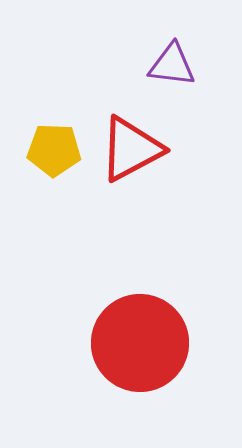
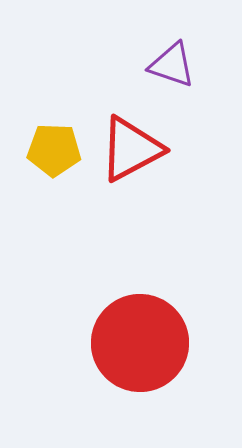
purple triangle: rotated 12 degrees clockwise
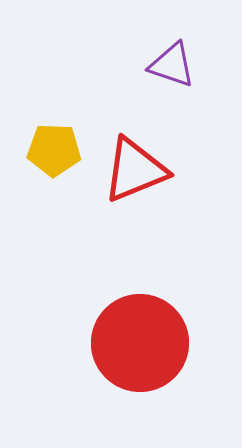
red triangle: moved 4 px right, 21 px down; rotated 6 degrees clockwise
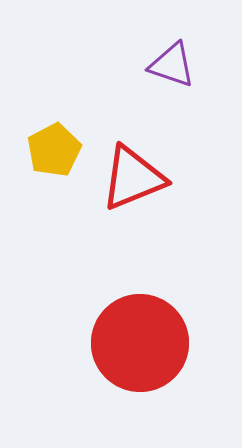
yellow pentagon: rotated 30 degrees counterclockwise
red triangle: moved 2 px left, 8 px down
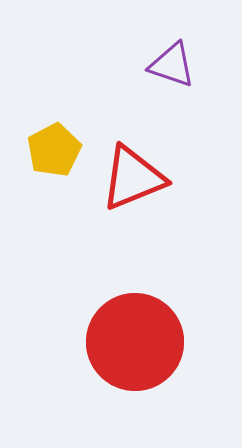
red circle: moved 5 px left, 1 px up
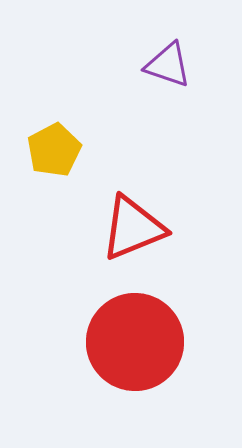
purple triangle: moved 4 px left
red triangle: moved 50 px down
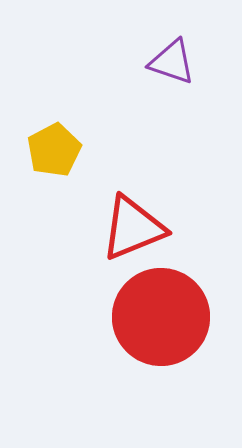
purple triangle: moved 4 px right, 3 px up
red circle: moved 26 px right, 25 px up
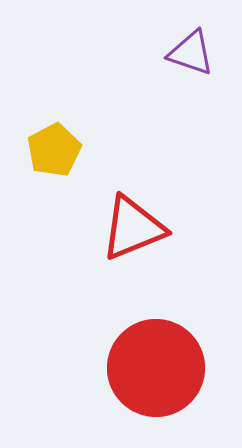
purple triangle: moved 19 px right, 9 px up
red circle: moved 5 px left, 51 px down
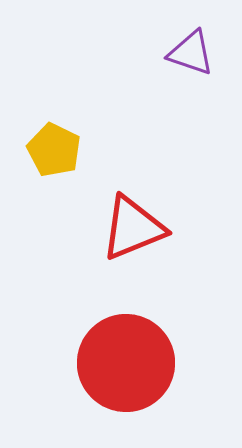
yellow pentagon: rotated 18 degrees counterclockwise
red circle: moved 30 px left, 5 px up
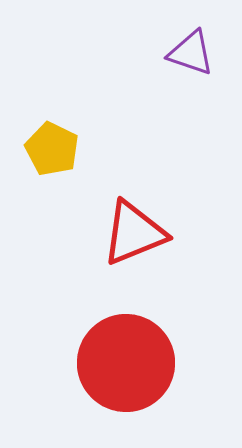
yellow pentagon: moved 2 px left, 1 px up
red triangle: moved 1 px right, 5 px down
